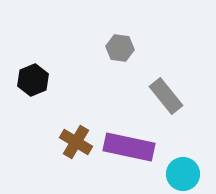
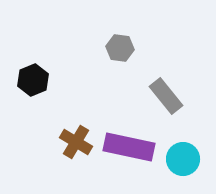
cyan circle: moved 15 px up
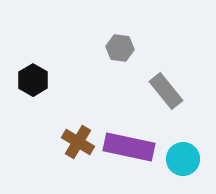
black hexagon: rotated 8 degrees counterclockwise
gray rectangle: moved 5 px up
brown cross: moved 2 px right
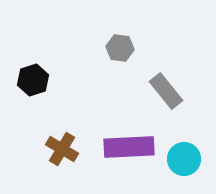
black hexagon: rotated 12 degrees clockwise
brown cross: moved 16 px left, 7 px down
purple rectangle: rotated 15 degrees counterclockwise
cyan circle: moved 1 px right
